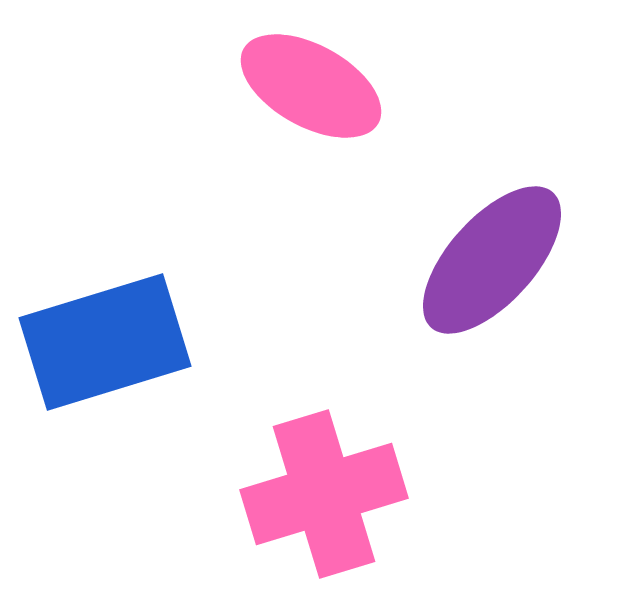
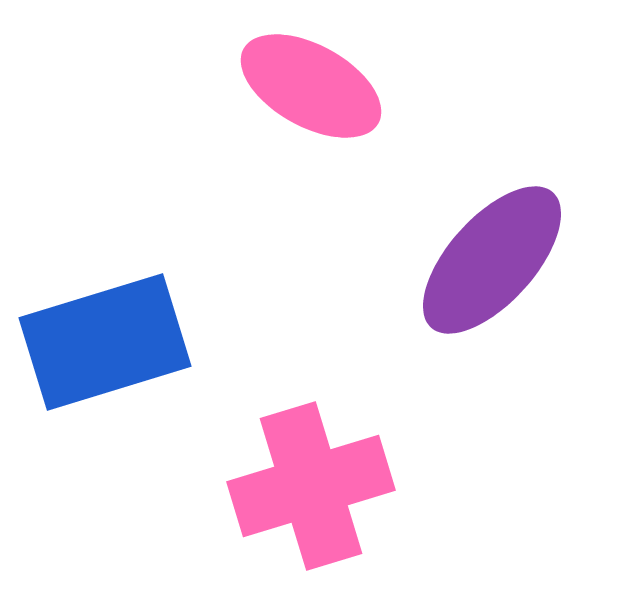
pink cross: moved 13 px left, 8 px up
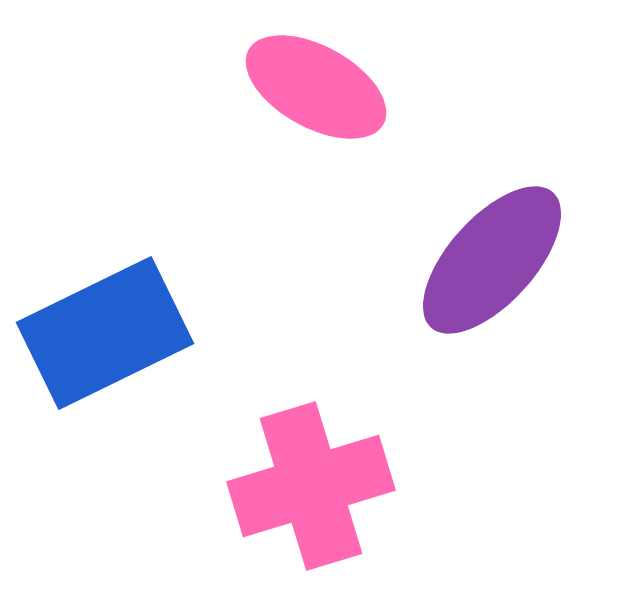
pink ellipse: moved 5 px right, 1 px down
blue rectangle: moved 9 px up; rotated 9 degrees counterclockwise
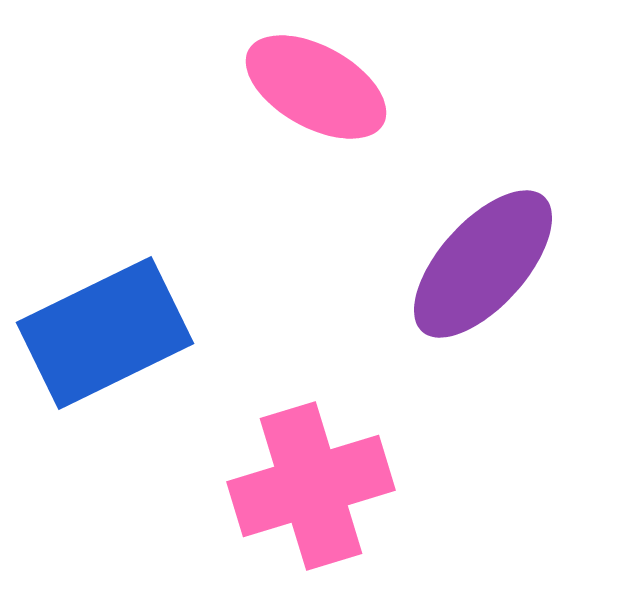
purple ellipse: moved 9 px left, 4 px down
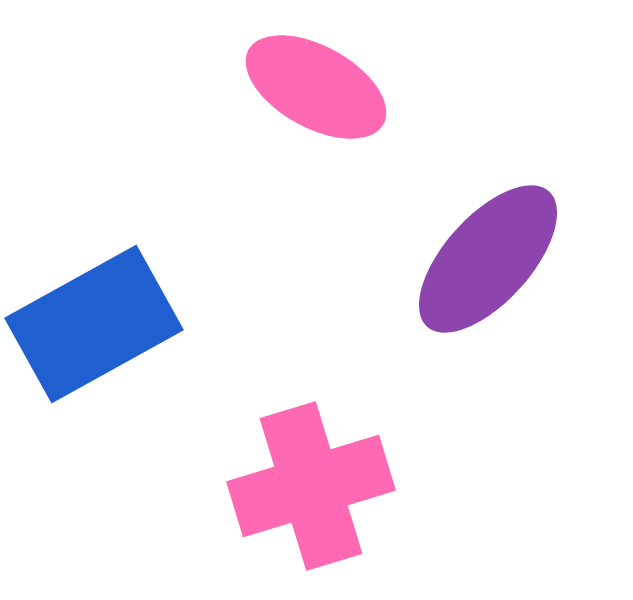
purple ellipse: moved 5 px right, 5 px up
blue rectangle: moved 11 px left, 9 px up; rotated 3 degrees counterclockwise
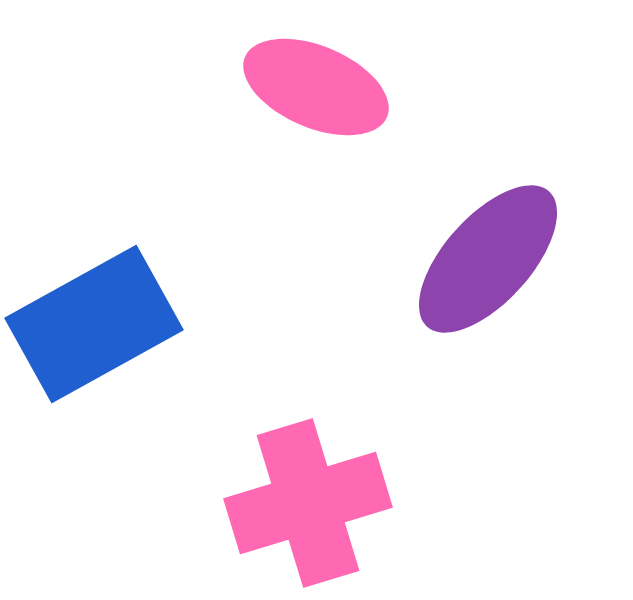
pink ellipse: rotated 6 degrees counterclockwise
pink cross: moved 3 px left, 17 px down
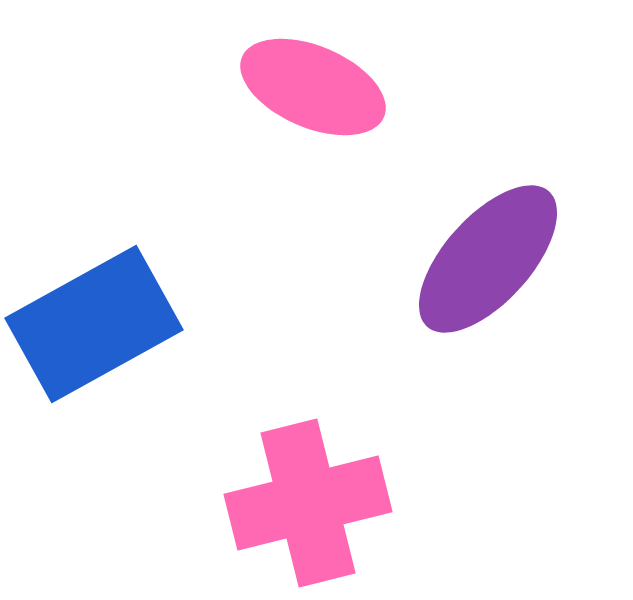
pink ellipse: moved 3 px left
pink cross: rotated 3 degrees clockwise
